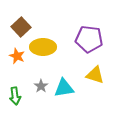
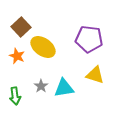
yellow ellipse: rotated 35 degrees clockwise
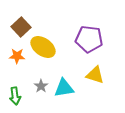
orange star: rotated 21 degrees counterclockwise
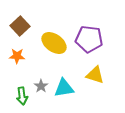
brown square: moved 1 px left, 1 px up
yellow ellipse: moved 11 px right, 4 px up
green arrow: moved 7 px right
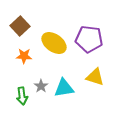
orange star: moved 7 px right
yellow triangle: moved 2 px down
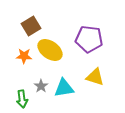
brown square: moved 11 px right; rotated 12 degrees clockwise
yellow ellipse: moved 4 px left, 7 px down
green arrow: moved 3 px down
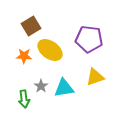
yellow triangle: rotated 36 degrees counterclockwise
green arrow: moved 2 px right
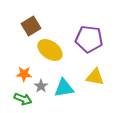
orange star: moved 18 px down
yellow triangle: rotated 30 degrees clockwise
green arrow: moved 1 px left; rotated 60 degrees counterclockwise
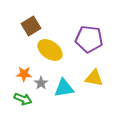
yellow triangle: moved 1 px left, 1 px down
gray star: moved 3 px up
